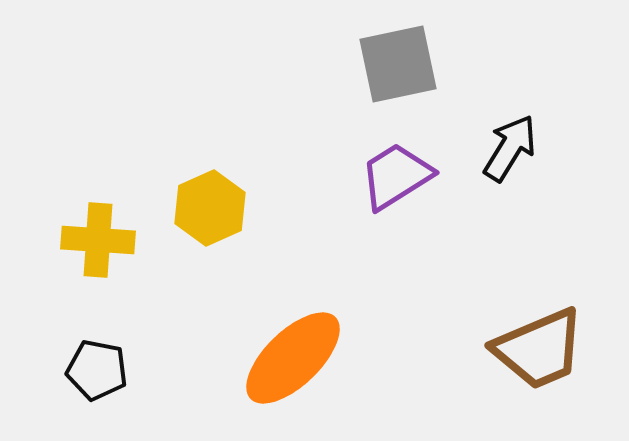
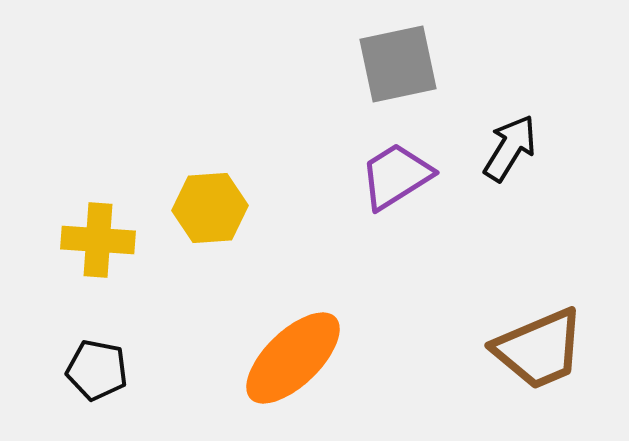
yellow hexagon: rotated 20 degrees clockwise
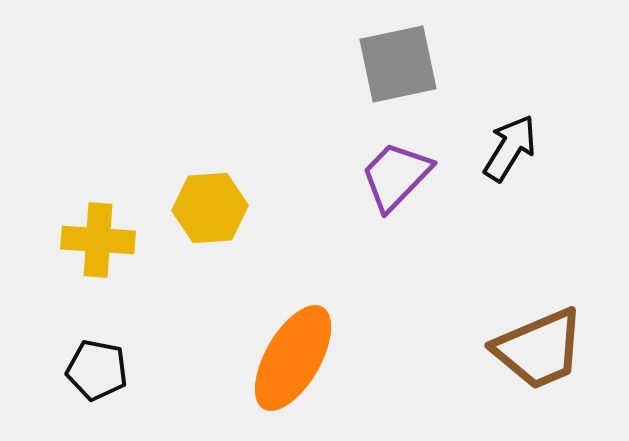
purple trapezoid: rotated 14 degrees counterclockwise
orange ellipse: rotated 16 degrees counterclockwise
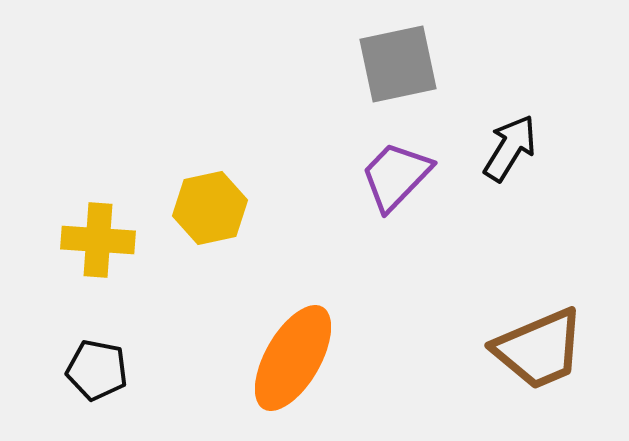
yellow hexagon: rotated 8 degrees counterclockwise
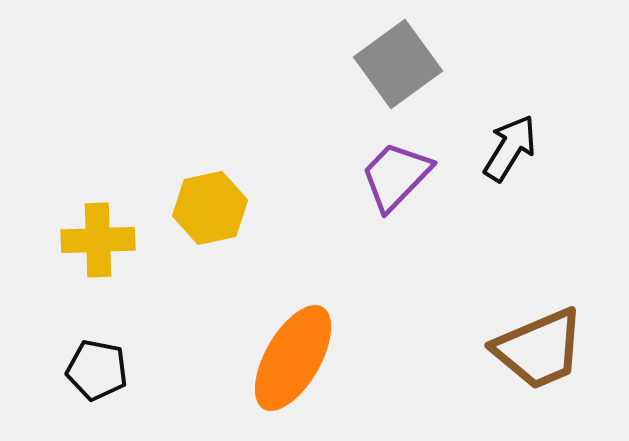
gray square: rotated 24 degrees counterclockwise
yellow cross: rotated 6 degrees counterclockwise
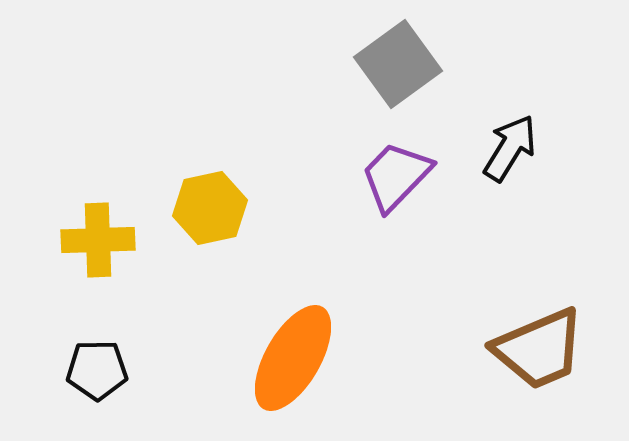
black pentagon: rotated 12 degrees counterclockwise
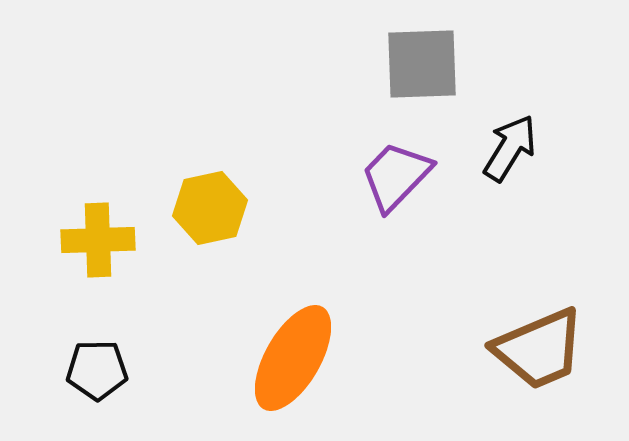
gray square: moved 24 px right; rotated 34 degrees clockwise
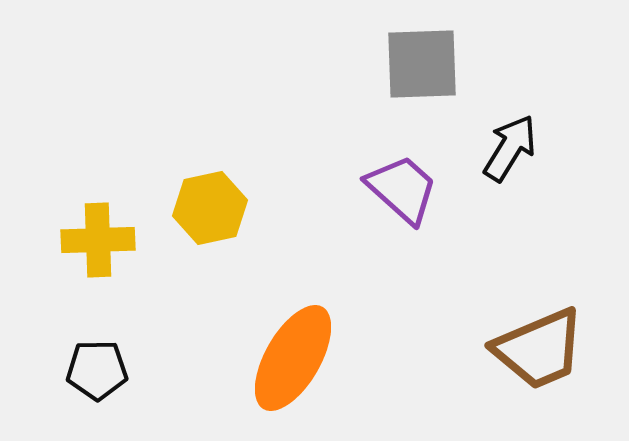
purple trapezoid: moved 6 px right, 13 px down; rotated 88 degrees clockwise
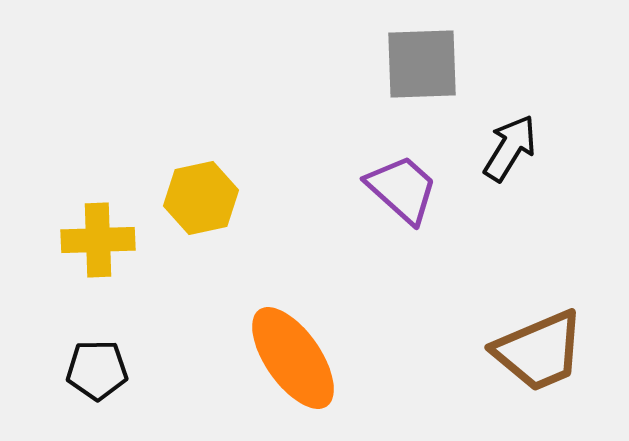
yellow hexagon: moved 9 px left, 10 px up
brown trapezoid: moved 2 px down
orange ellipse: rotated 65 degrees counterclockwise
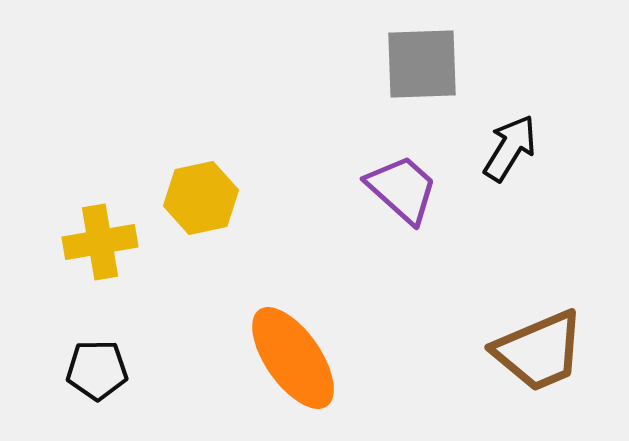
yellow cross: moved 2 px right, 2 px down; rotated 8 degrees counterclockwise
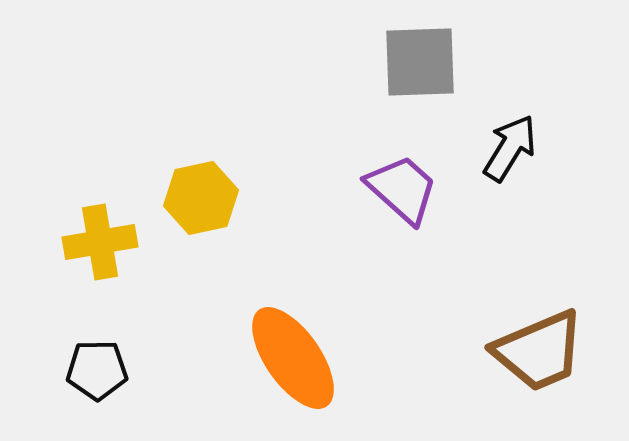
gray square: moved 2 px left, 2 px up
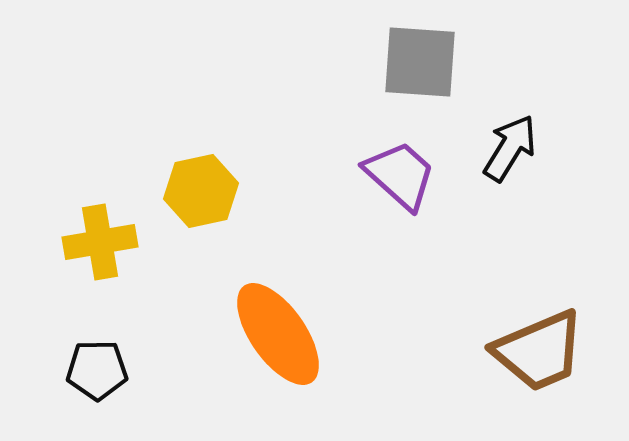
gray square: rotated 6 degrees clockwise
purple trapezoid: moved 2 px left, 14 px up
yellow hexagon: moved 7 px up
orange ellipse: moved 15 px left, 24 px up
